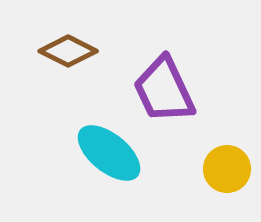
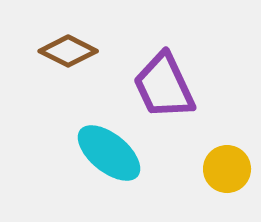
purple trapezoid: moved 4 px up
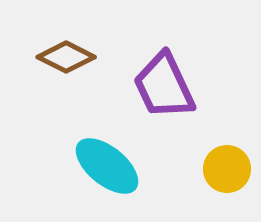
brown diamond: moved 2 px left, 6 px down
cyan ellipse: moved 2 px left, 13 px down
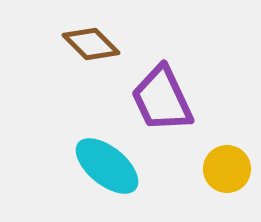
brown diamond: moved 25 px right, 13 px up; rotated 18 degrees clockwise
purple trapezoid: moved 2 px left, 13 px down
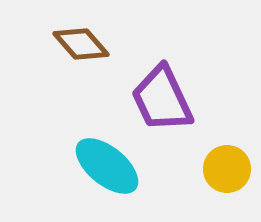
brown diamond: moved 10 px left; rotated 4 degrees clockwise
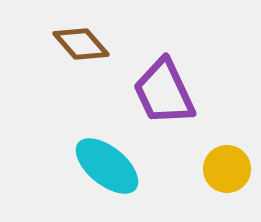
purple trapezoid: moved 2 px right, 7 px up
